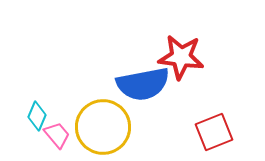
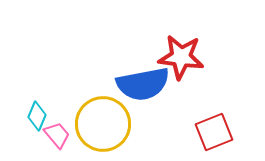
yellow circle: moved 3 px up
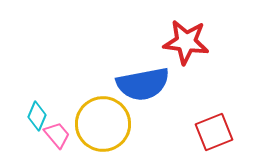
red star: moved 5 px right, 15 px up
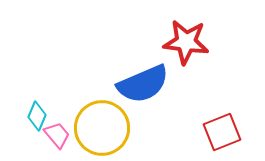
blue semicircle: rotated 12 degrees counterclockwise
yellow circle: moved 1 px left, 4 px down
red square: moved 8 px right
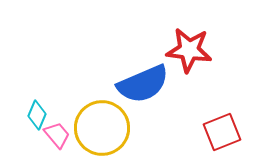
red star: moved 3 px right, 8 px down
cyan diamond: moved 1 px up
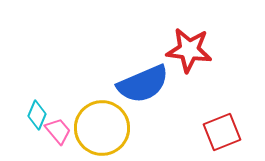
pink trapezoid: moved 1 px right, 4 px up
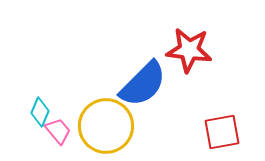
blue semicircle: rotated 22 degrees counterclockwise
cyan diamond: moved 3 px right, 3 px up
yellow circle: moved 4 px right, 2 px up
red square: rotated 12 degrees clockwise
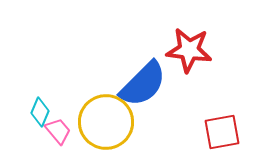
yellow circle: moved 4 px up
